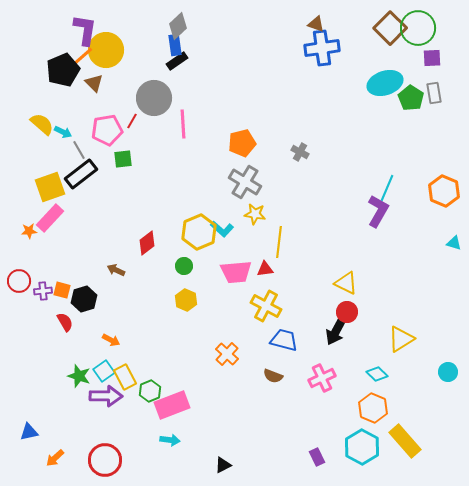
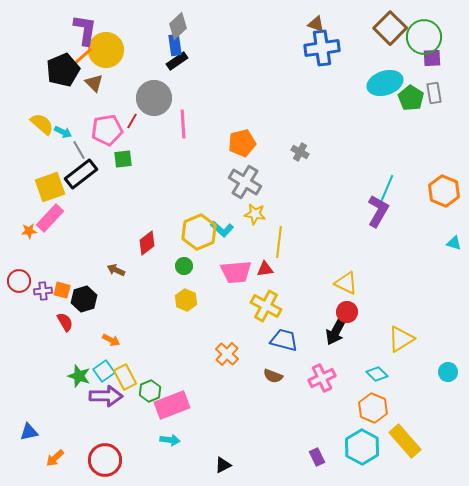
green circle at (418, 28): moved 6 px right, 9 px down
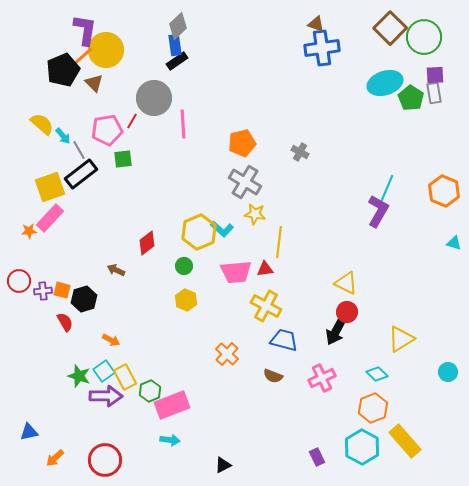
purple square at (432, 58): moved 3 px right, 17 px down
cyan arrow at (63, 132): moved 4 px down; rotated 24 degrees clockwise
orange hexagon at (373, 408): rotated 16 degrees clockwise
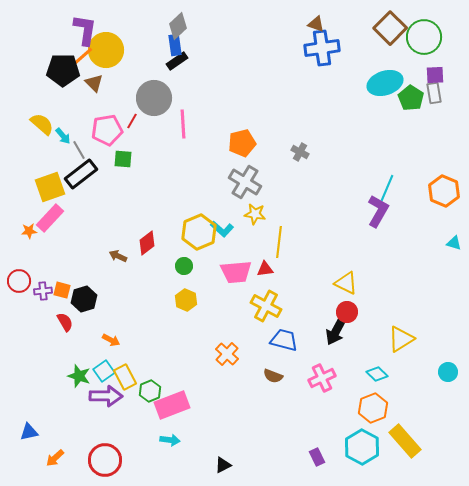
black pentagon at (63, 70): rotated 24 degrees clockwise
green square at (123, 159): rotated 12 degrees clockwise
brown arrow at (116, 270): moved 2 px right, 14 px up
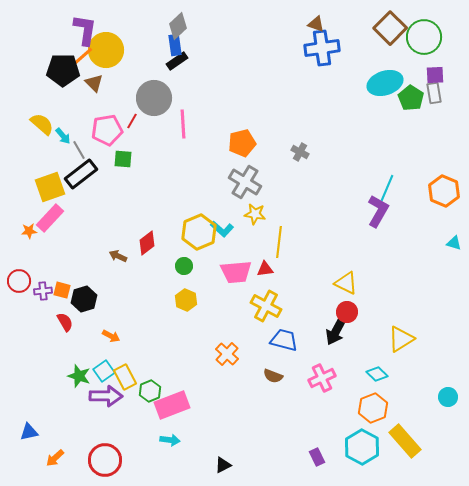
orange arrow at (111, 340): moved 4 px up
cyan circle at (448, 372): moved 25 px down
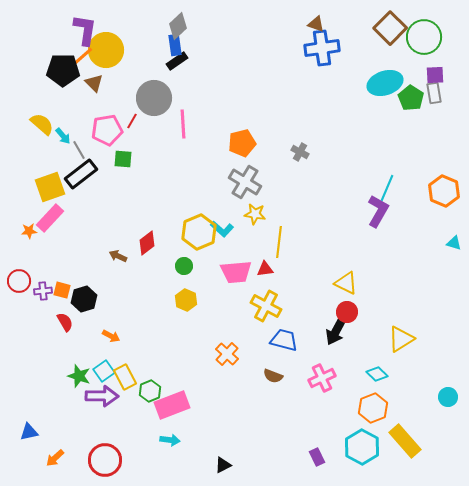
purple arrow at (106, 396): moved 4 px left
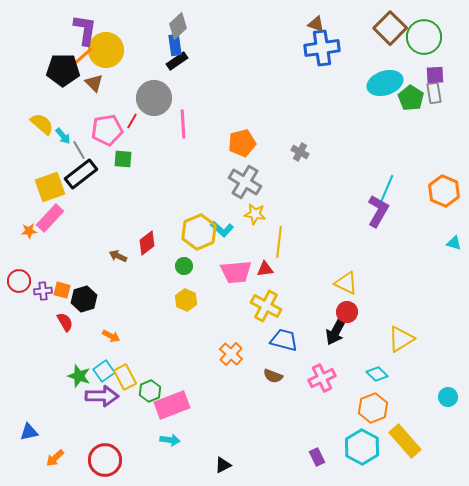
orange cross at (227, 354): moved 4 px right
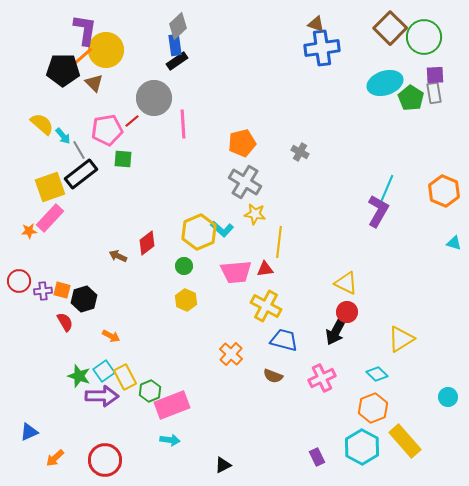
red line at (132, 121): rotated 21 degrees clockwise
blue triangle at (29, 432): rotated 12 degrees counterclockwise
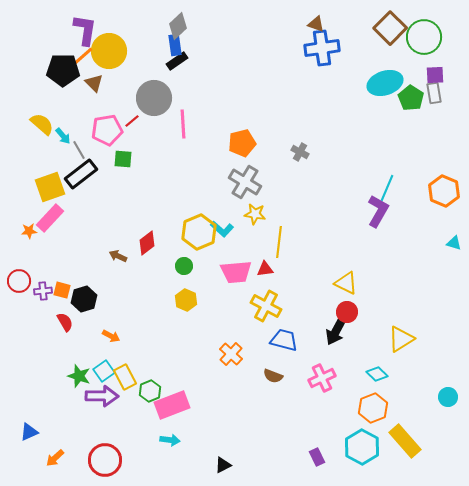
yellow circle at (106, 50): moved 3 px right, 1 px down
